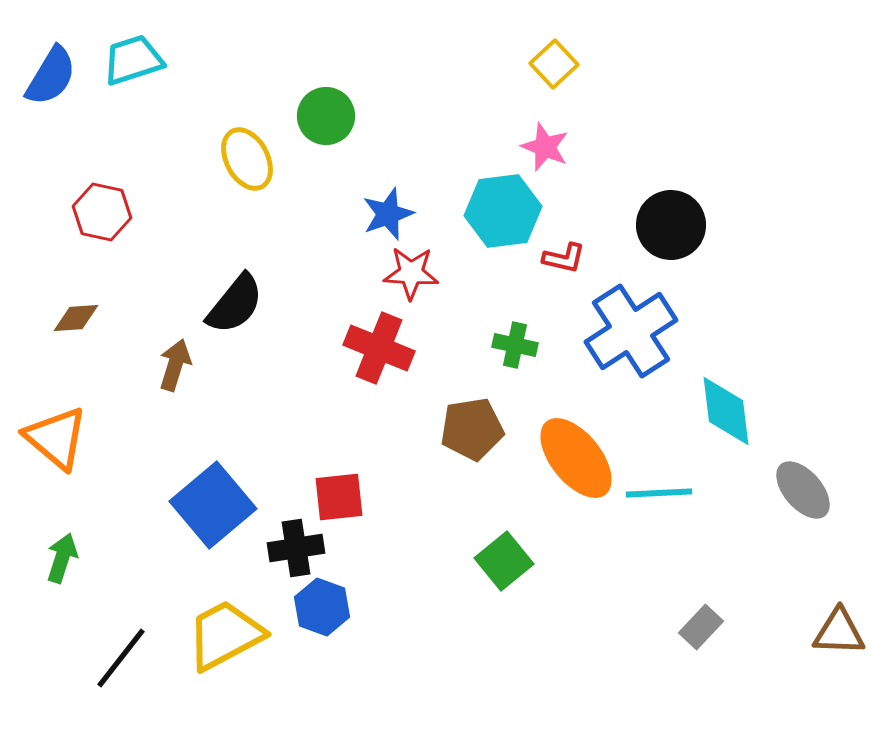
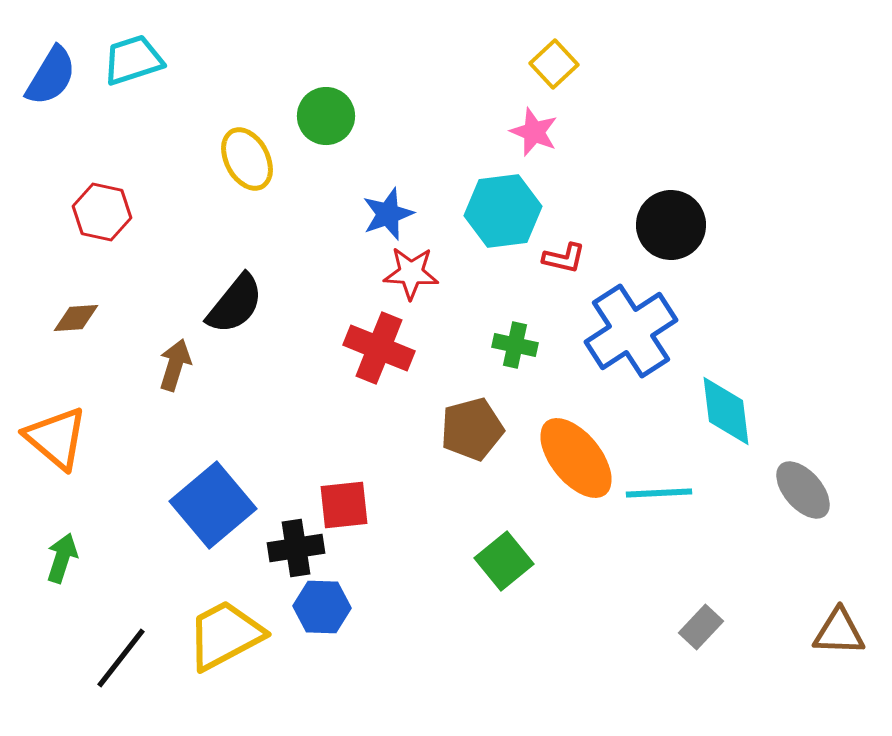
pink star: moved 11 px left, 15 px up
brown pentagon: rotated 6 degrees counterclockwise
red square: moved 5 px right, 8 px down
blue hexagon: rotated 18 degrees counterclockwise
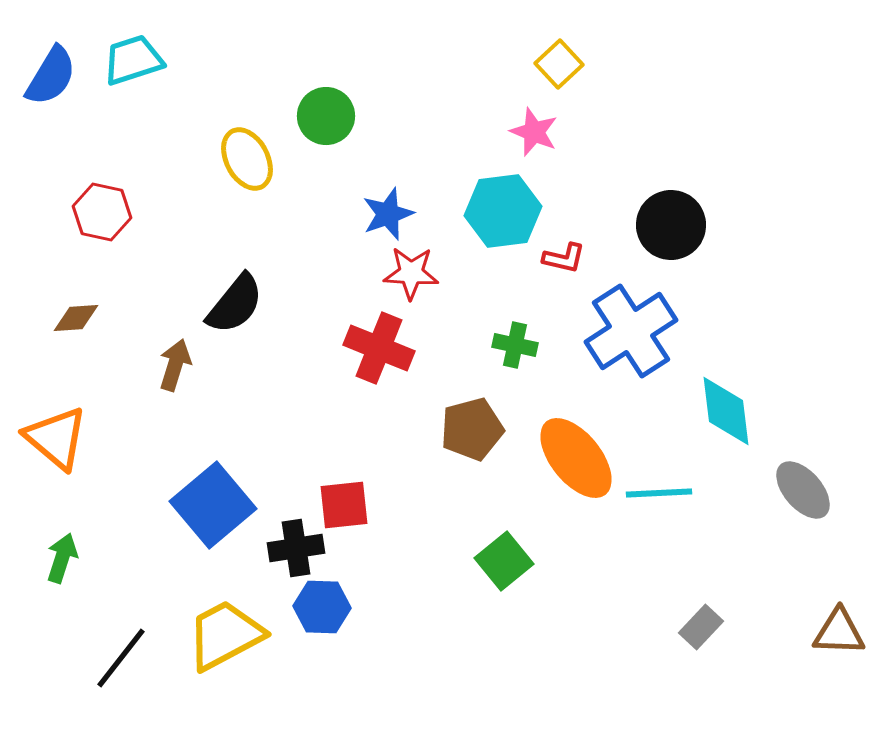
yellow square: moved 5 px right
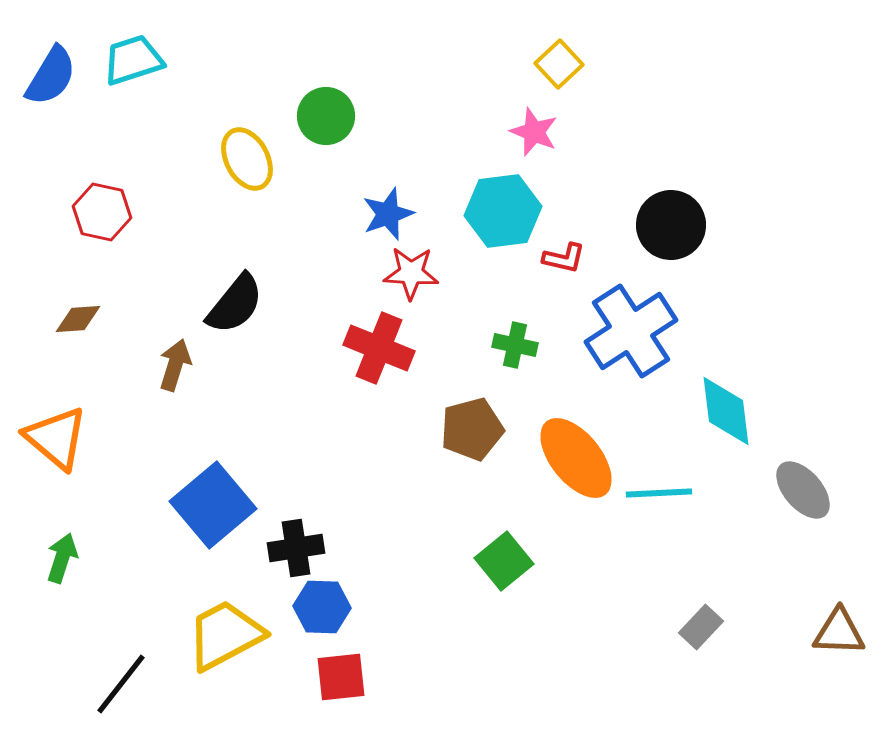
brown diamond: moved 2 px right, 1 px down
red square: moved 3 px left, 172 px down
black line: moved 26 px down
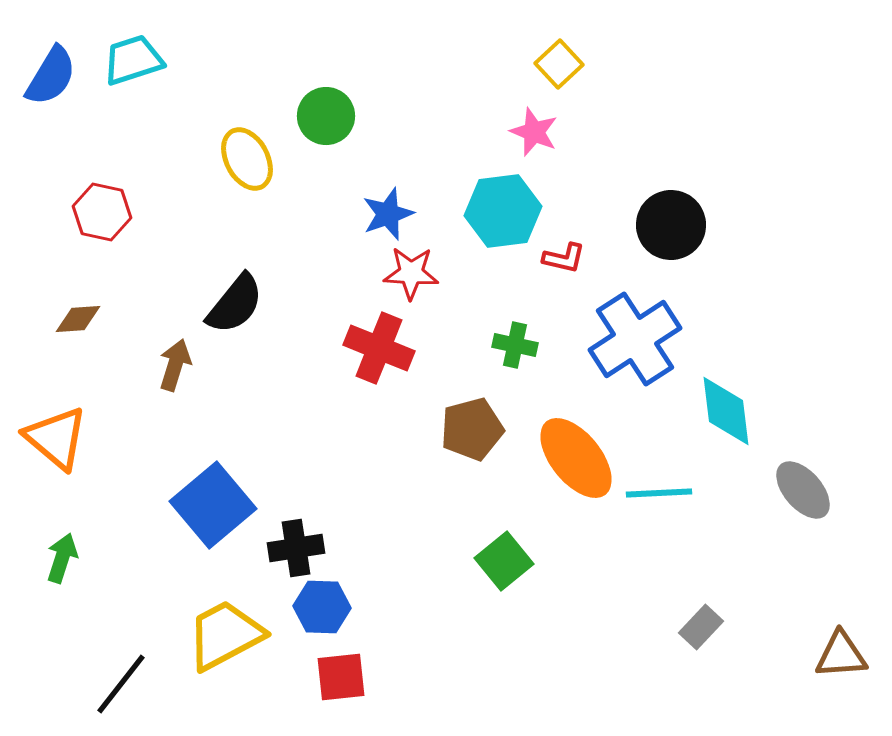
blue cross: moved 4 px right, 8 px down
brown triangle: moved 2 px right, 23 px down; rotated 6 degrees counterclockwise
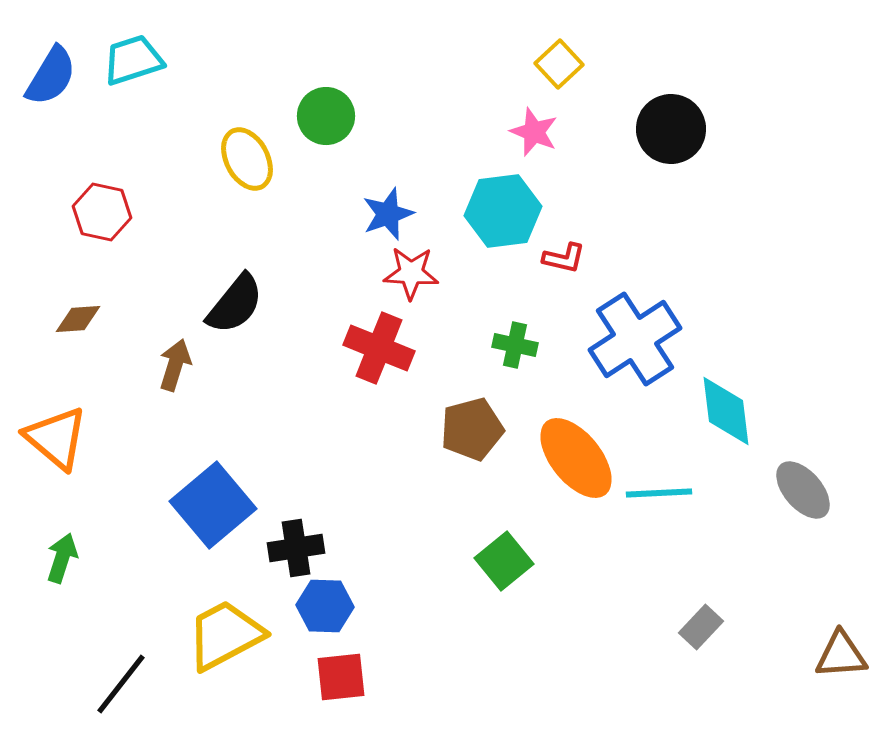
black circle: moved 96 px up
blue hexagon: moved 3 px right, 1 px up
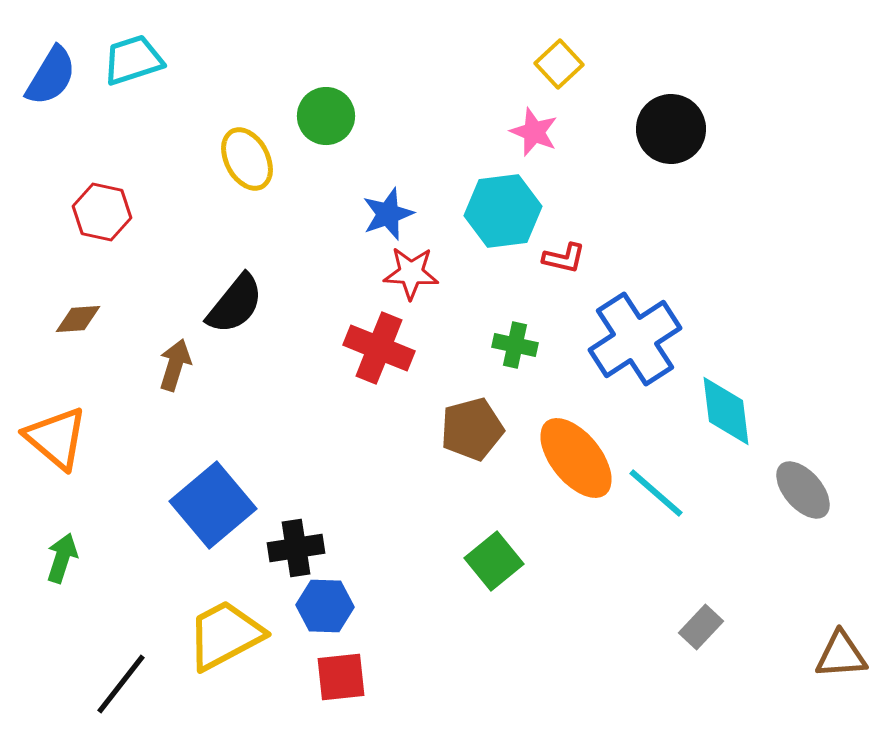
cyan line: moved 3 px left; rotated 44 degrees clockwise
green square: moved 10 px left
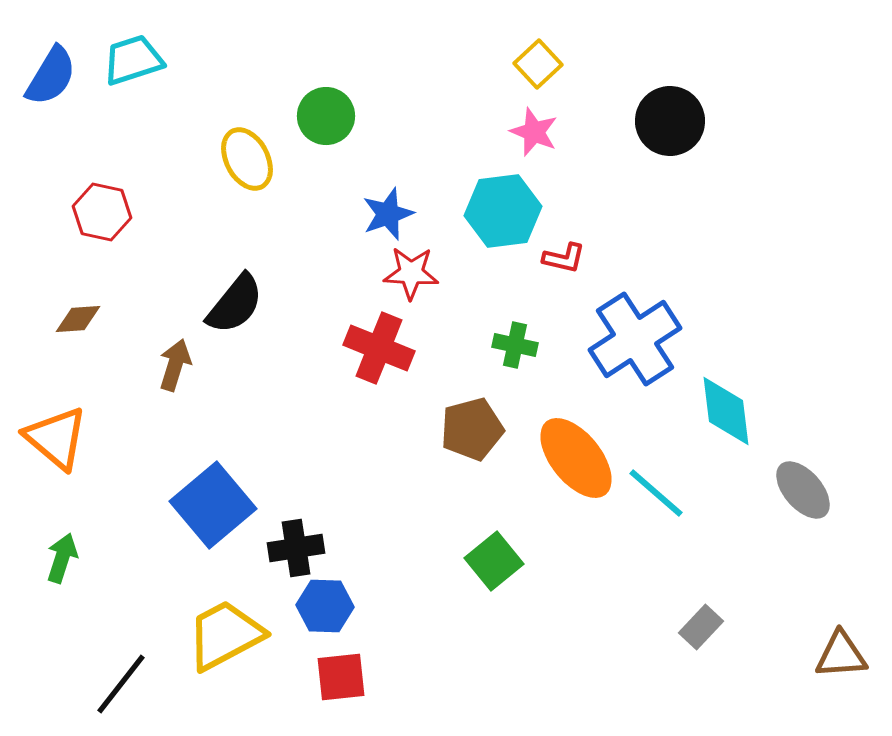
yellow square: moved 21 px left
black circle: moved 1 px left, 8 px up
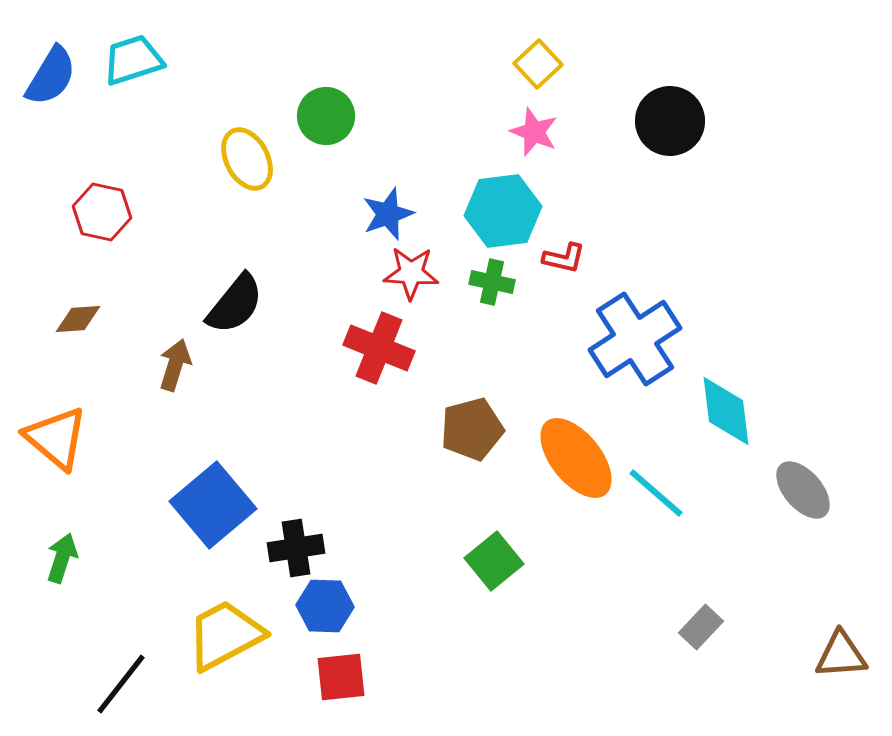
green cross: moved 23 px left, 63 px up
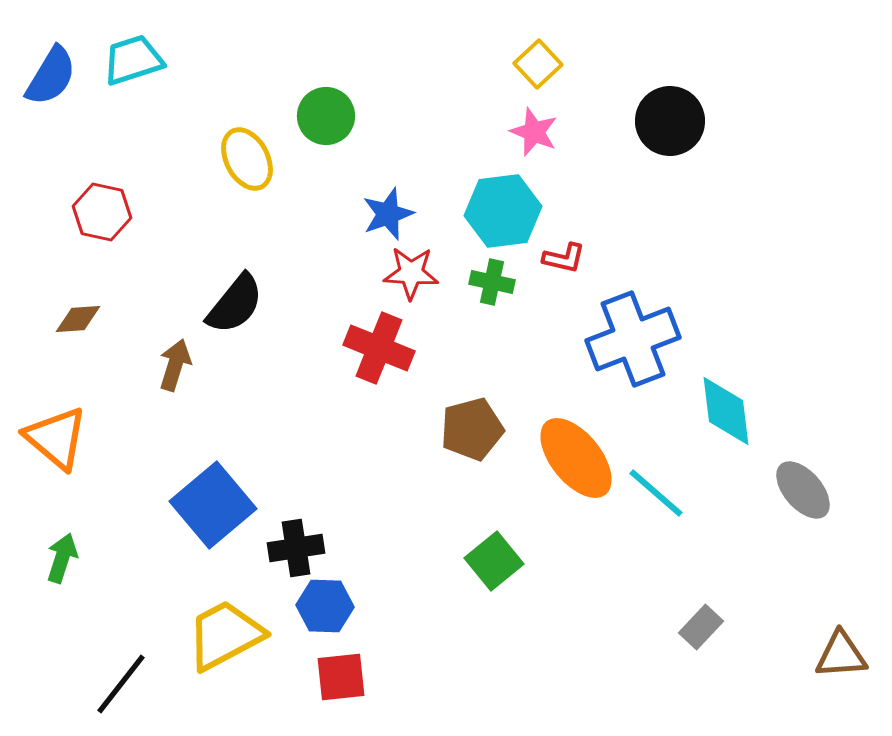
blue cross: moved 2 px left; rotated 12 degrees clockwise
